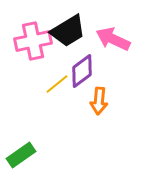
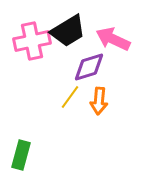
pink cross: moved 1 px left
purple diamond: moved 7 px right, 4 px up; rotated 20 degrees clockwise
yellow line: moved 13 px right, 13 px down; rotated 15 degrees counterclockwise
green rectangle: rotated 40 degrees counterclockwise
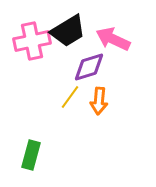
green rectangle: moved 10 px right
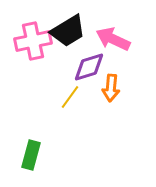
pink cross: moved 1 px right
orange arrow: moved 12 px right, 13 px up
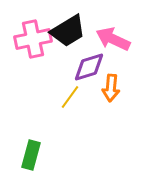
pink cross: moved 2 px up
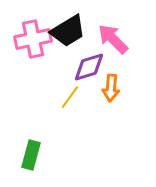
pink arrow: rotated 20 degrees clockwise
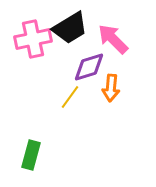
black trapezoid: moved 2 px right, 3 px up
